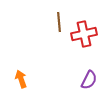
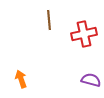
brown line: moved 10 px left, 2 px up
purple semicircle: moved 2 px right; rotated 102 degrees counterclockwise
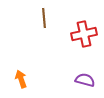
brown line: moved 5 px left, 2 px up
purple semicircle: moved 6 px left
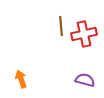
brown line: moved 17 px right, 8 px down
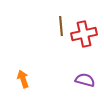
orange arrow: moved 2 px right
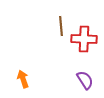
red cross: moved 5 px down; rotated 15 degrees clockwise
purple semicircle: rotated 42 degrees clockwise
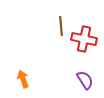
red cross: rotated 10 degrees clockwise
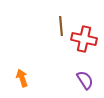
orange arrow: moved 1 px left, 1 px up
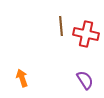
red cross: moved 2 px right, 5 px up
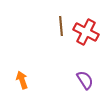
red cross: moved 2 px up; rotated 15 degrees clockwise
orange arrow: moved 2 px down
